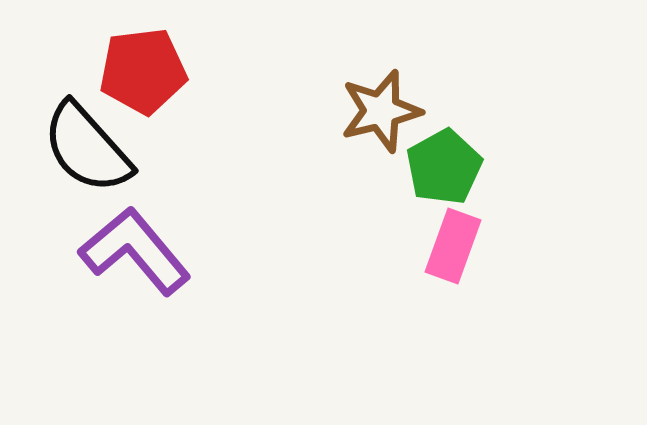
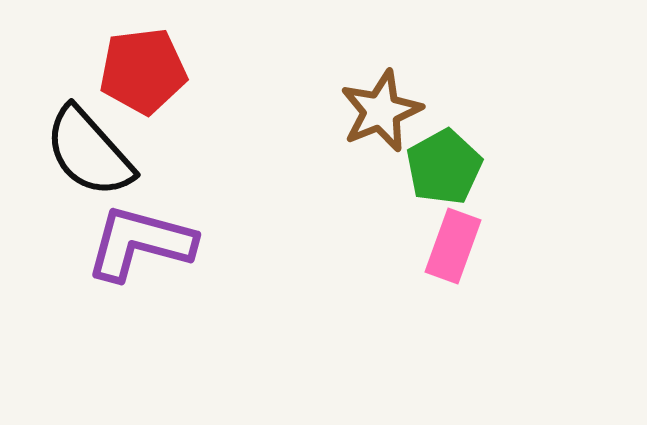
brown star: rotated 8 degrees counterclockwise
black semicircle: moved 2 px right, 4 px down
purple L-shape: moved 5 px right, 8 px up; rotated 35 degrees counterclockwise
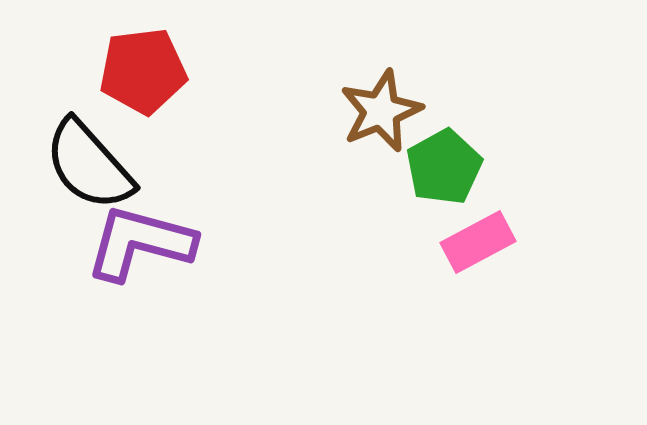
black semicircle: moved 13 px down
pink rectangle: moved 25 px right, 4 px up; rotated 42 degrees clockwise
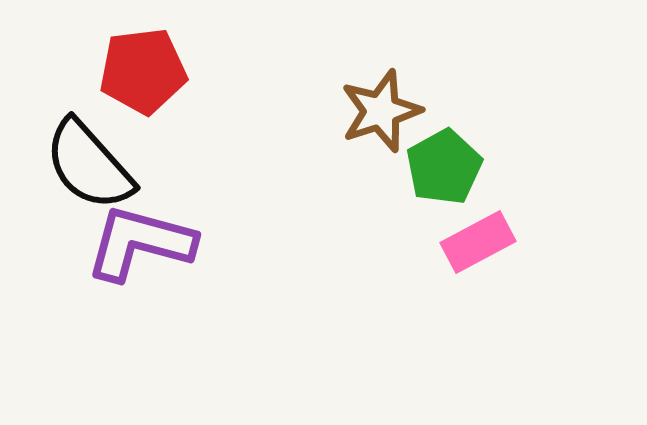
brown star: rotated 4 degrees clockwise
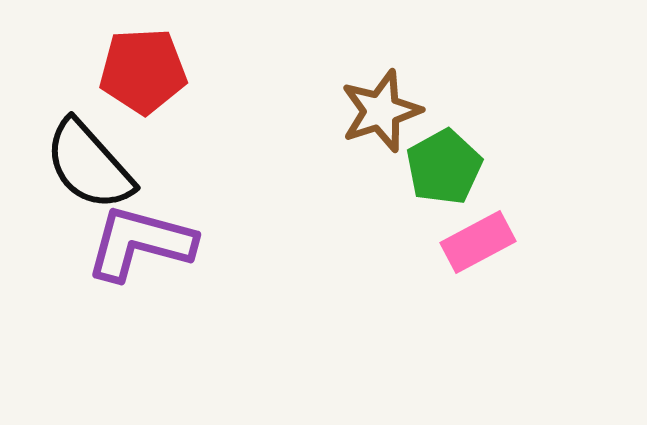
red pentagon: rotated 4 degrees clockwise
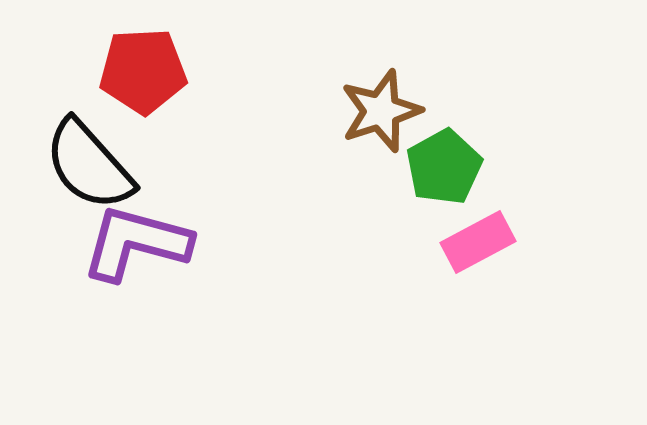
purple L-shape: moved 4 px left
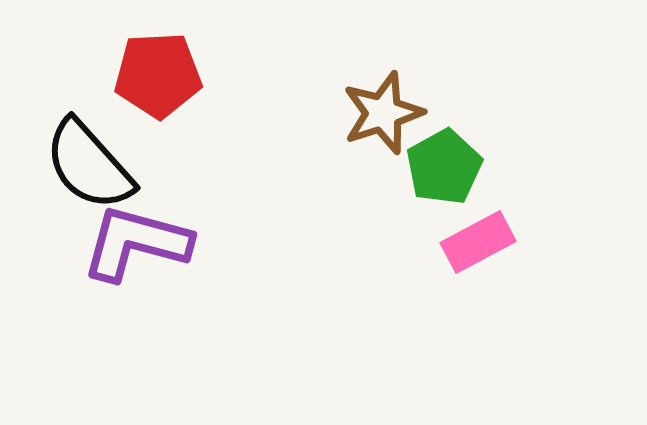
red pentagon: moved 15 px right, 4 px down
brown star: moved 2 px right, 2 px down
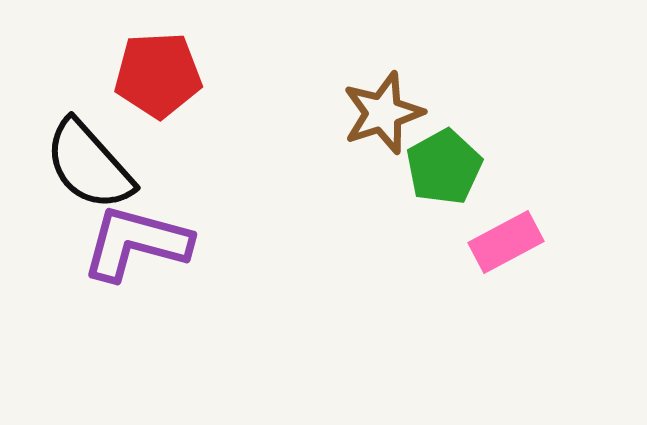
pink rectangle: moved 28 px right
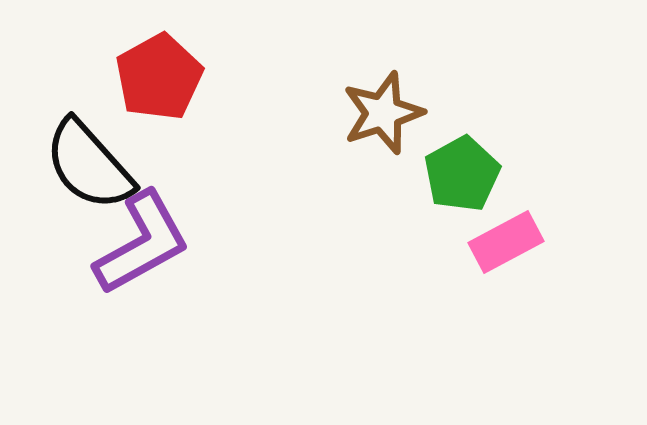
red pentagon: moved 1 px right, 2 px down; rotated 26 degrees counterclockwise
green pentagon: moved 18 px right, 7 px down
purple L-shape: moved 6 px right; rotated 136 degrees clockwise
